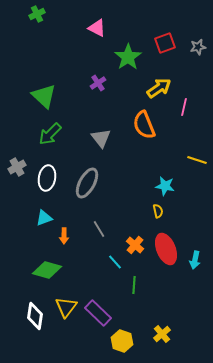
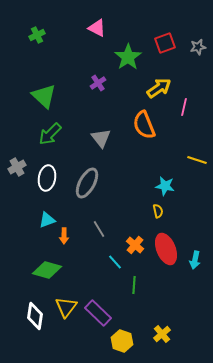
green cross: moved 21 px down
cyan triangle: moved 3 px right, 2 px down
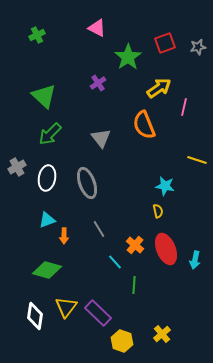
gray ellipse: rotated 48 degrees counterclockwise
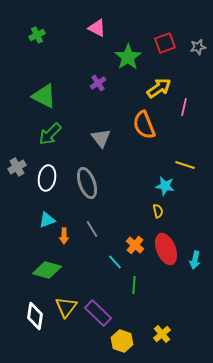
green triangle: rotated 16 degrees counterclockwise
yellow line: moved 12 px left, 5 px down
gray line: moved 7 px left
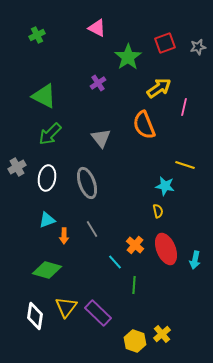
yellow hexagon: moved 13 px right
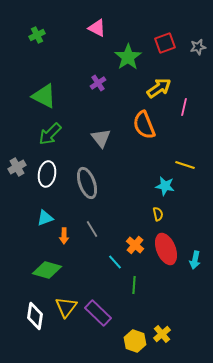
white ellipse: moved 4 px up
yellow semicircle: moved 3 px down
cyan triangle: moved 2 px left, 2 px up
